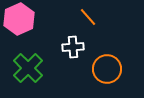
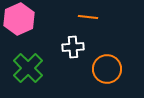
orange line: rotated 42 degrees counterclockwise
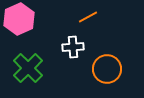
orange line: rotated 36 degrees counterclockwise
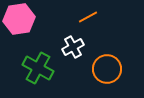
pink hexagon: rotated 16 degrees clockwise
white cross: rotated 25 degrees counterclockwise
green cross: moved 10 px right; rotated 16 degrees counterclockwise
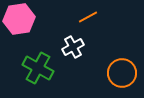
orange circle: moved 15 px right, 4 px down
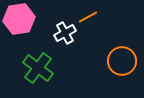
white cross: moved 8 px left, 14 px up
green cross: rotated 8 degrees clockwise
orange circle: moved 12 px up
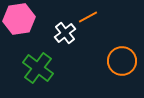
white cross: rotated 10 degrees counterclockwise
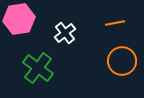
orange line: moved 27 px right, 6 px down; rotated 18 degrees clockwise
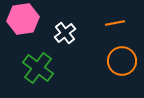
pink hexagon: moved 4 px right
